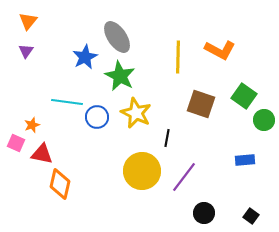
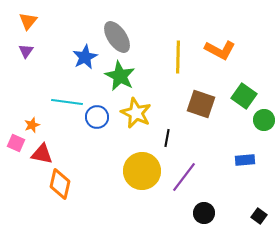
black square: moved 8 px right
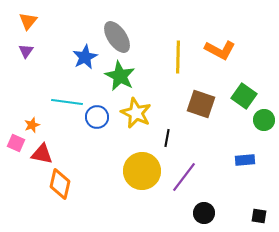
black square: rotated 28 degrees counterclockwise
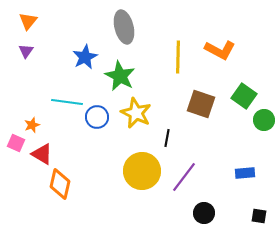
gray ellipse: moved 7 px right, 10 px up; rotated 20 degrees clockwise
red triangle: rotated 20 degrees clockwise
blue rectangle: moved 13 px down
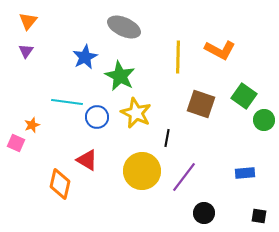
gray ellipse: rotated 52 degrees counterclockwise
red triangle: moved 45 px right, 6 px down
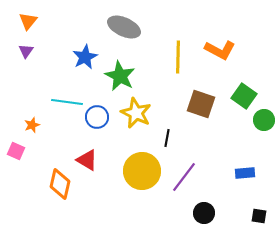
pink square: moved 8 px down
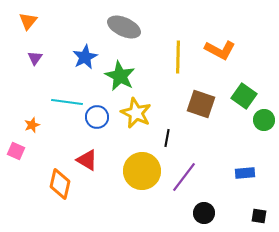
purple triangle: moved 9 px right, 7 px down
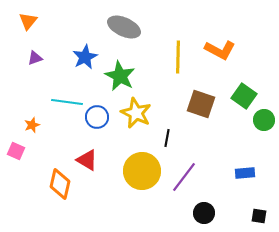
purple triangle: rotated 35 degrees clockwise
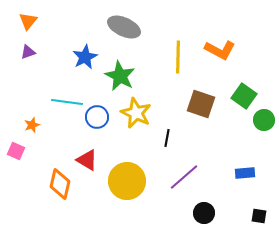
purple triangle: moved 7 px left, 6 px up
yellow circle: moved 15 px left, 10 px down
purple line: rotated 12 degrees clockwise
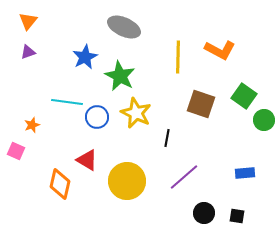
black square: moved 22 px left
